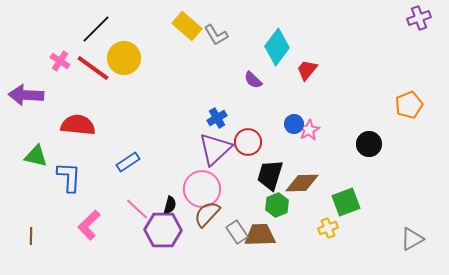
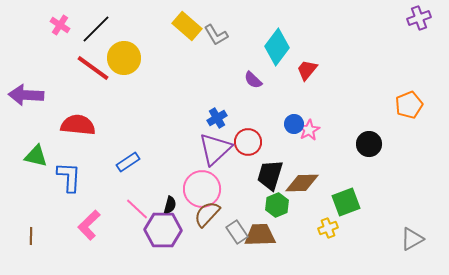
pink cross: moved 36 px up
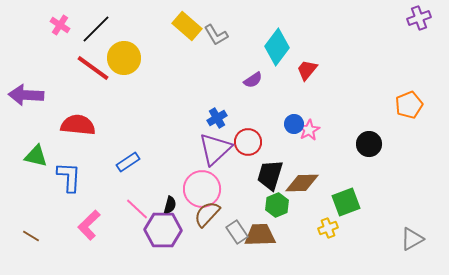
purple semicircle: rotated 78 degrees counterclockwise
brown line: rotated 60 degrees counterclockwise
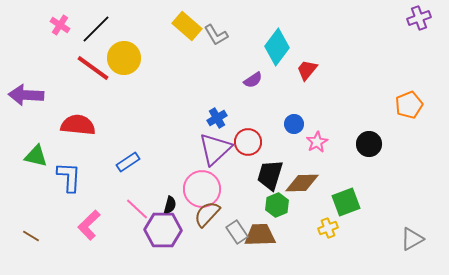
pink star: moved 8 px right, 12 px down
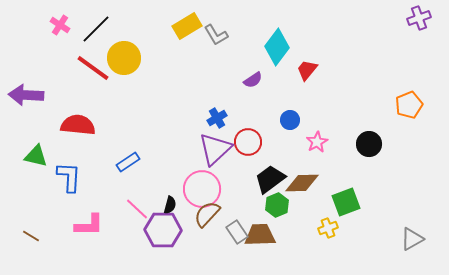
yellow rectangle: rotated 72 degrees counterclockwise
blue circle: moved 4 px left, 4 px up
black trapezoid: moved 4 px down; rotated 36 degrees clockwise
pink L-shape: rotated 136 degrees counterclockwise
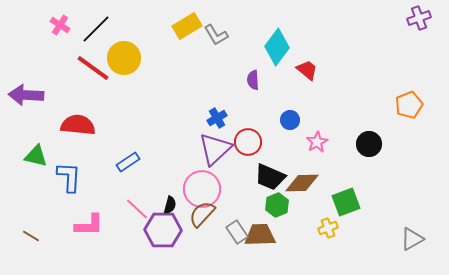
red trapezoid: rotated 90 degrees clockwise
purple semicircle: rotated 120 degrees clockwise
black trapezoid: moved 2 px up; rotated 120 degrees counterclockwise
brown semicircle: moved 5 px left
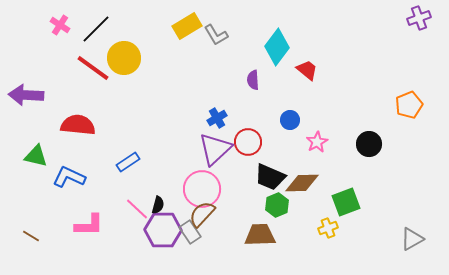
blue L-shape: rotated 68 degrees counterclockwise
black semicircle: moved 12 px left
gray rectangle: moved 47 px left
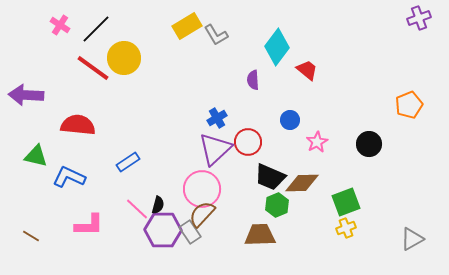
yellow cross: moved 18 px right
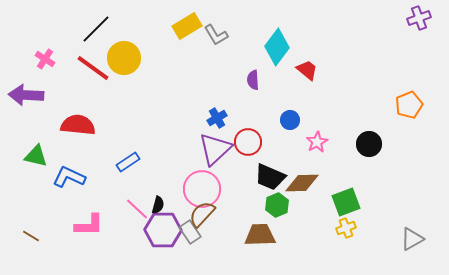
pink cross: moved 15 px left, 34 px down
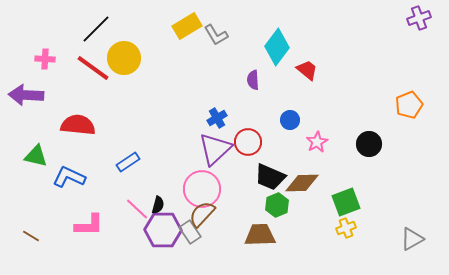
pink cross: rotated 30 degrees counterclockwise
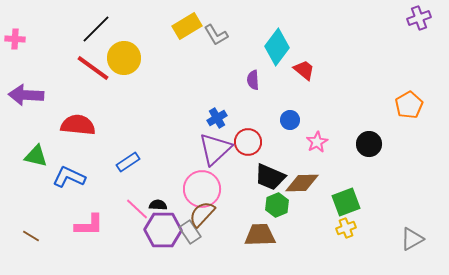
pink cross: moved 30 px left, 20 px up
red trapezoid: moved 3 px left
orange pentagon: rotated 8 degrees counterclockwise
black semicircle: rotated 102 degrees counterclockwise
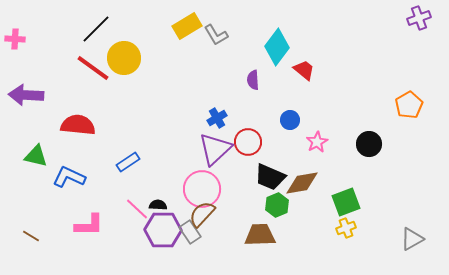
brown diamond: rotated 8 degrees counterclockwise
